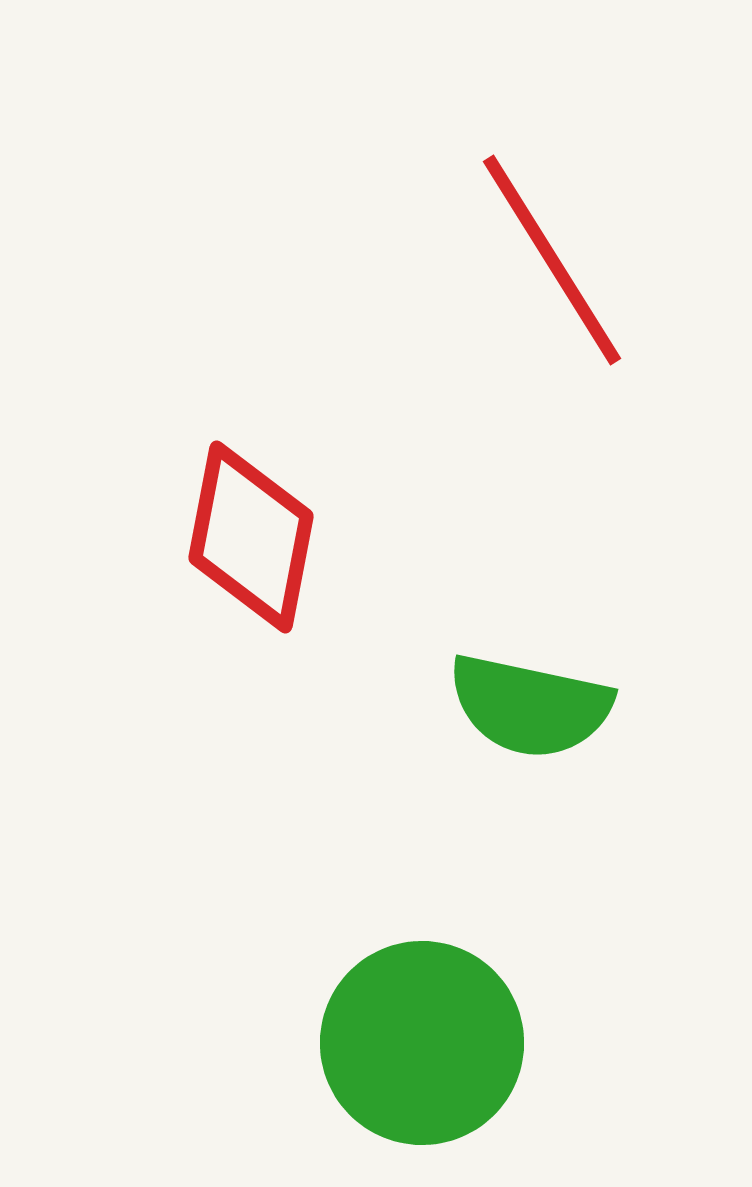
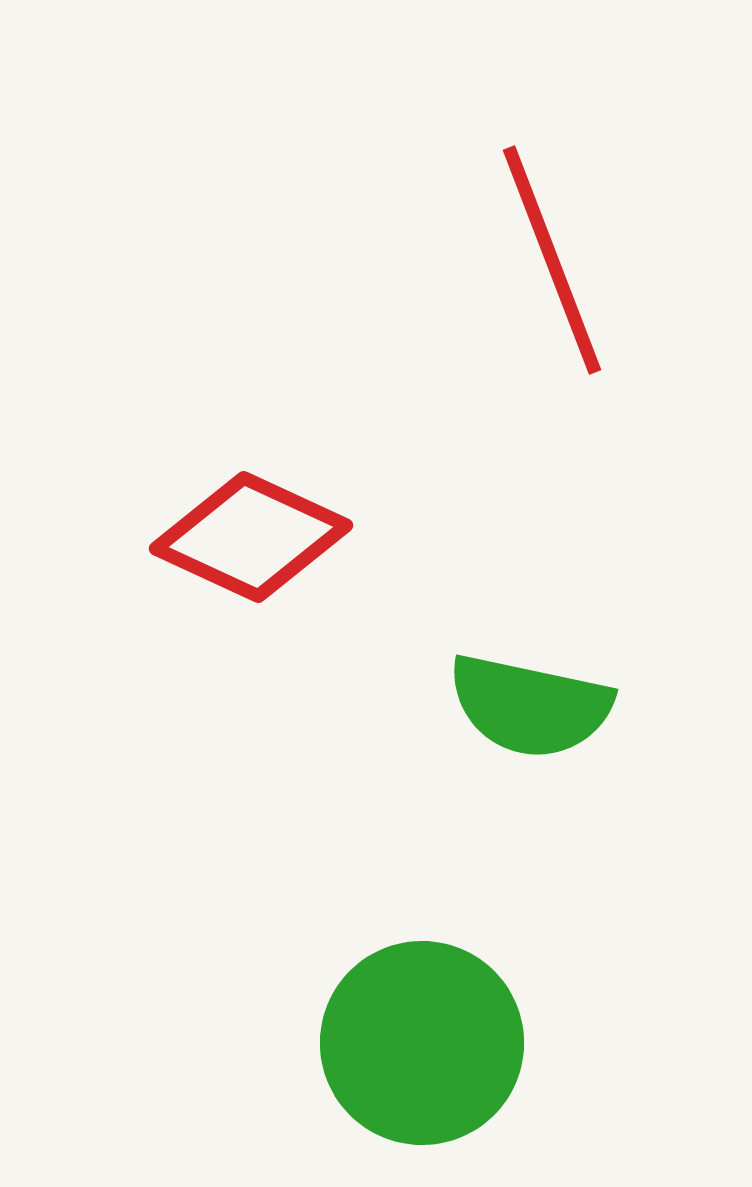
red line: rotated 11 degrees clockwise
red diamond: rotated 76 degrees counterclockwise
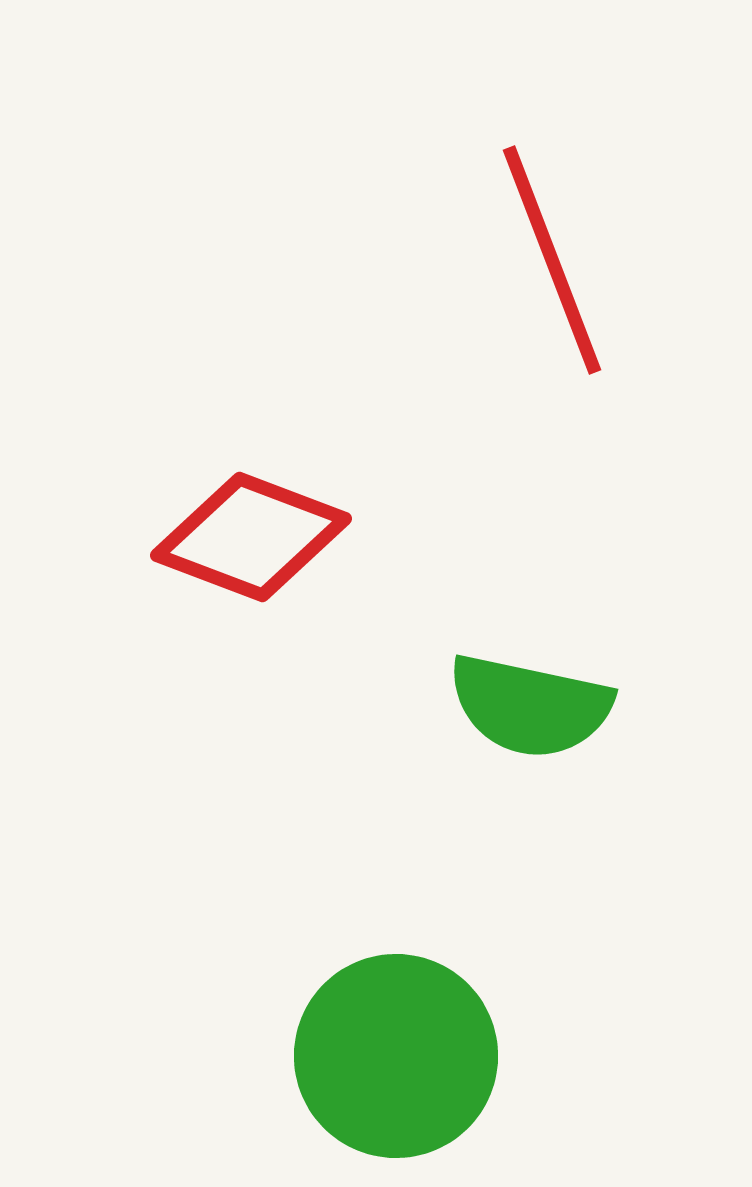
red diamond: rotated 4 degrees counterclockwise
green circle: moved 26 px left, 13 px down
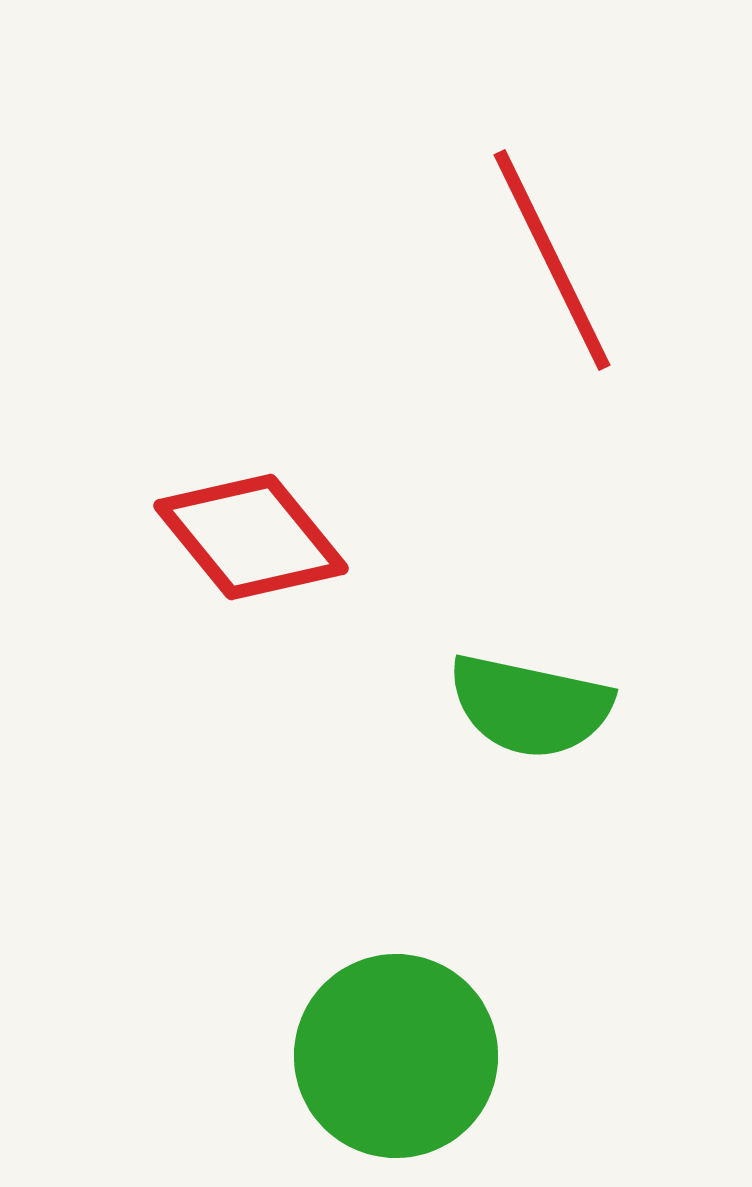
red line: rotated 5 degrees counterclockwise
red diamond: rotated 30 degrees clockwise
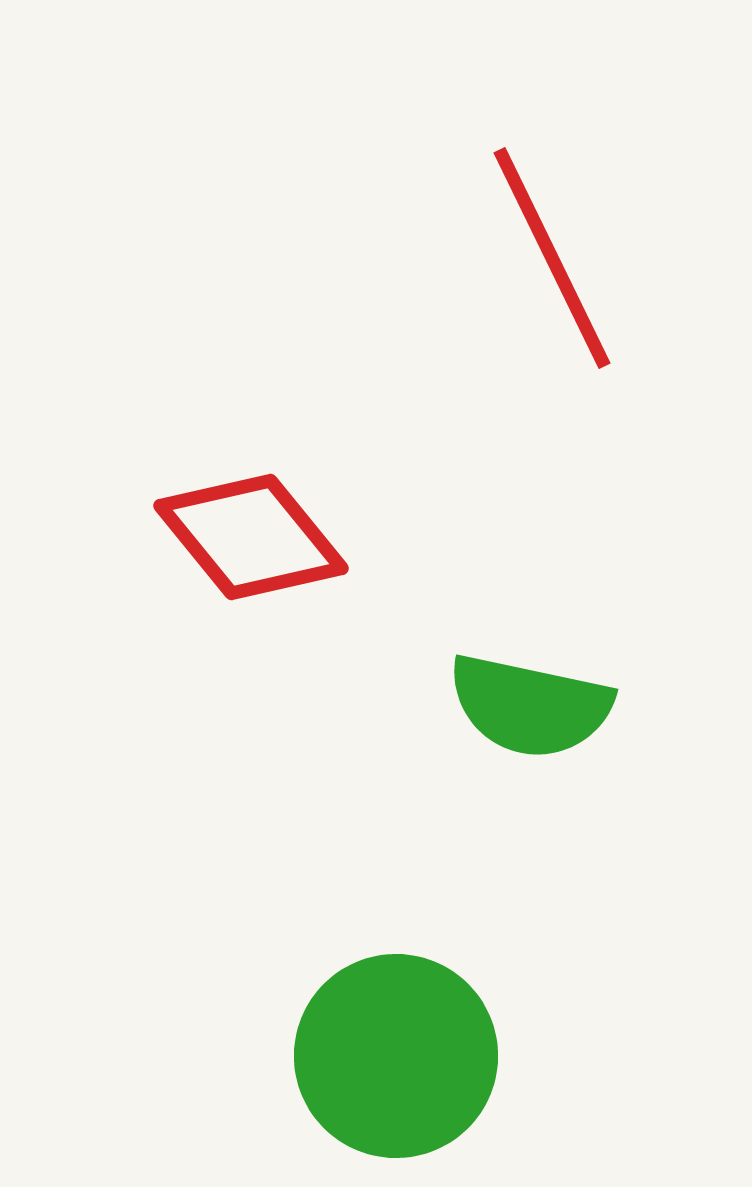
red line: moved 2 px up
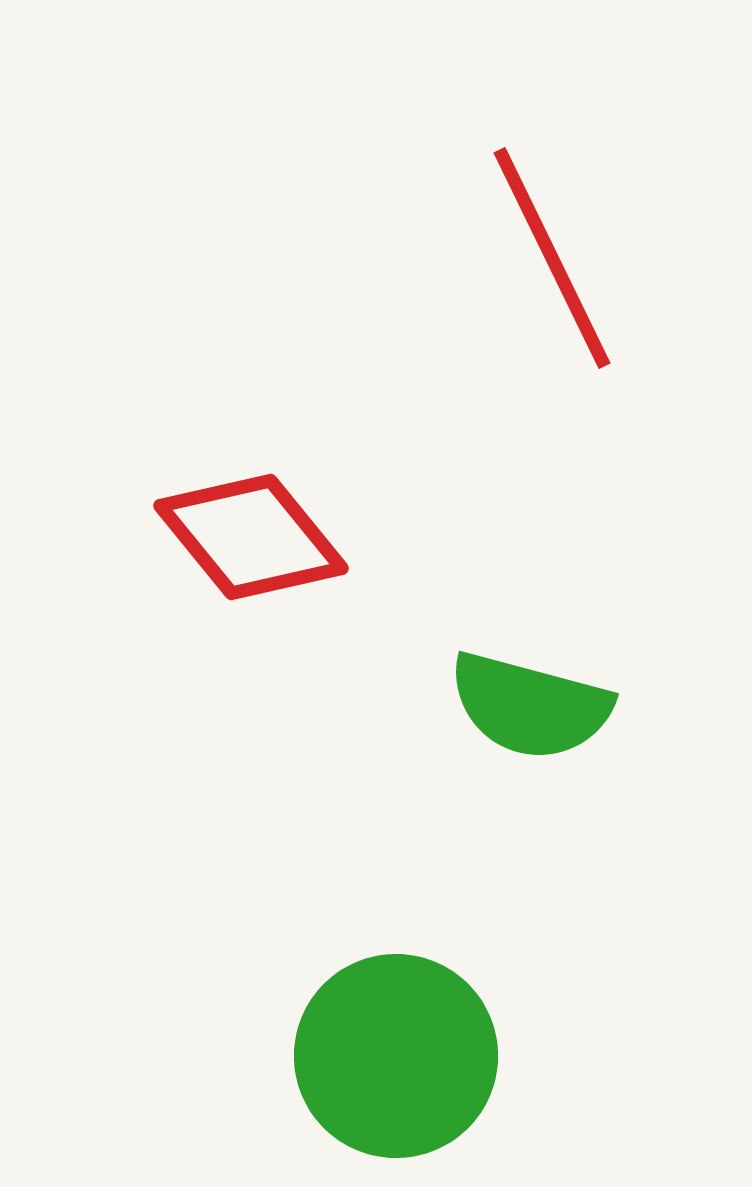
green semicircle: rotated 3 degrees clockwise
